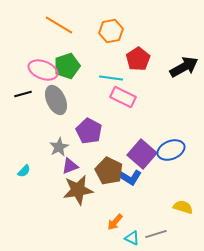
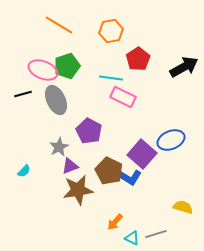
blue ellipse: moved 10 px up
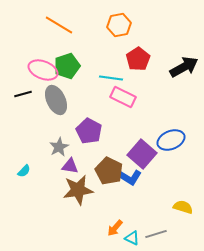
orange hexagon: moved 8 px right, 6 px up
purple triangle: rotated 30 degrees clockwise
orange arrow: moved 6 px down
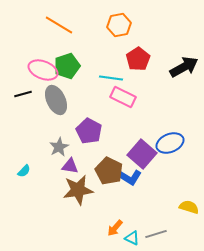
blue ellipse: moved 1 px left, 3 px down
yellow semicircle: moved 6 px right
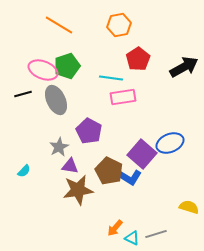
pink rectangle: rotated 35 degrees counterclockwise
